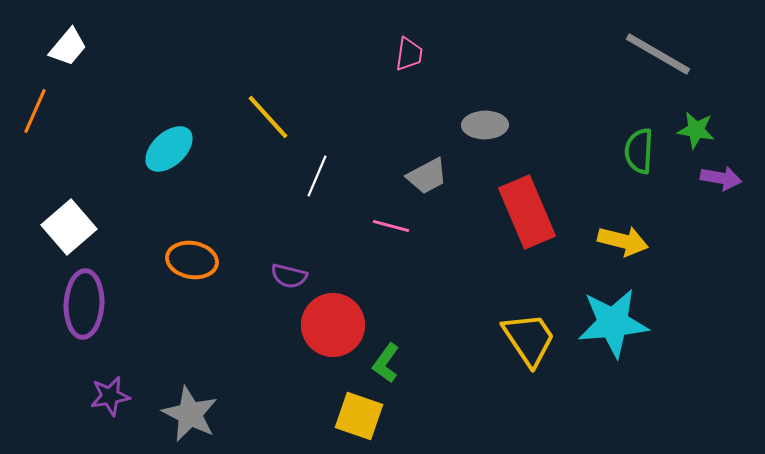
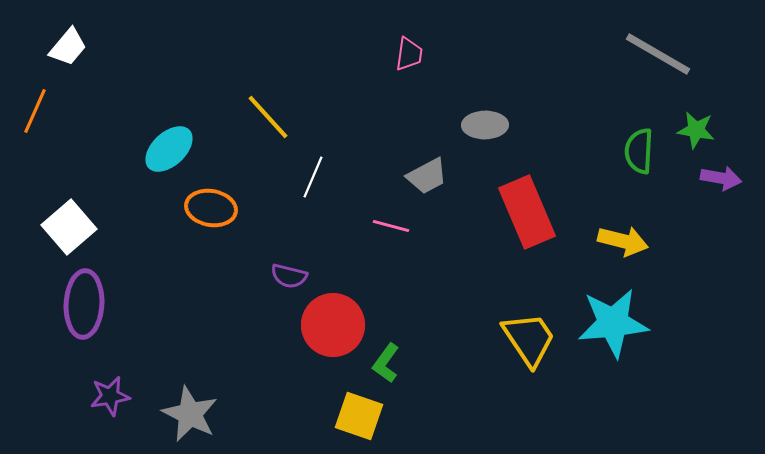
white line: moved 4 px left, 1 px down
orange ellipse: moved 19 px right, 52 px up
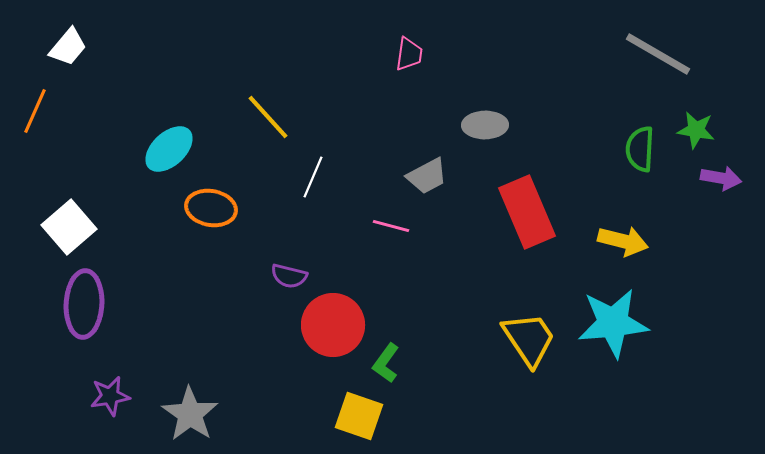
green semicircle: moved 1 px right, 2 px up
gray star: rotated 8 degrees clockwise
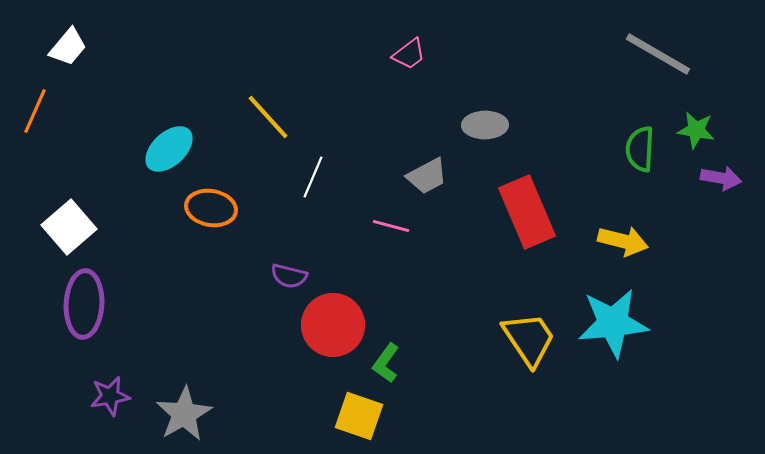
pink trapezoid: rotated 45 degrees clockwise
gray star: moved 6 px left; rotated 8 degrees clockwise
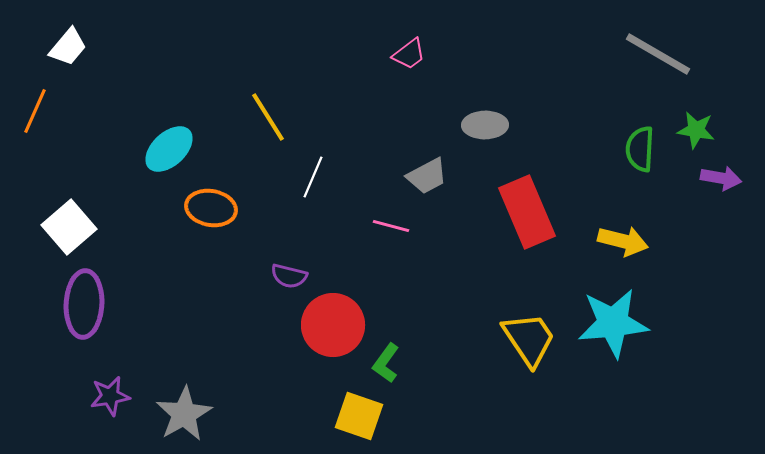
yellow line: rotated 10 degrees clockwise
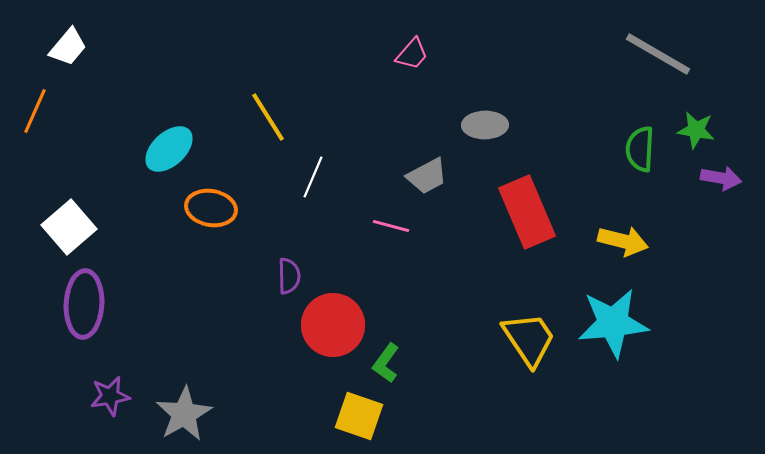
pink trapezoid: moved 3 px right; rotated 12 degrees counterclockwise
purple semicircle: rotated 105 degrees counterclockwise
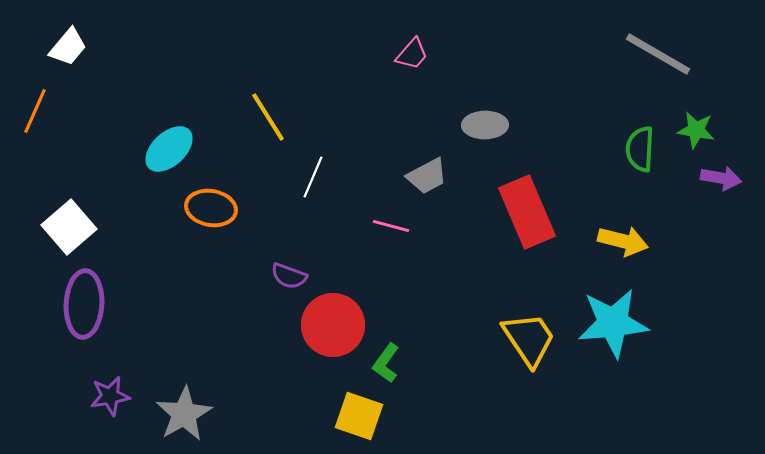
purple semicircle: rotated 111 degrees clockwise
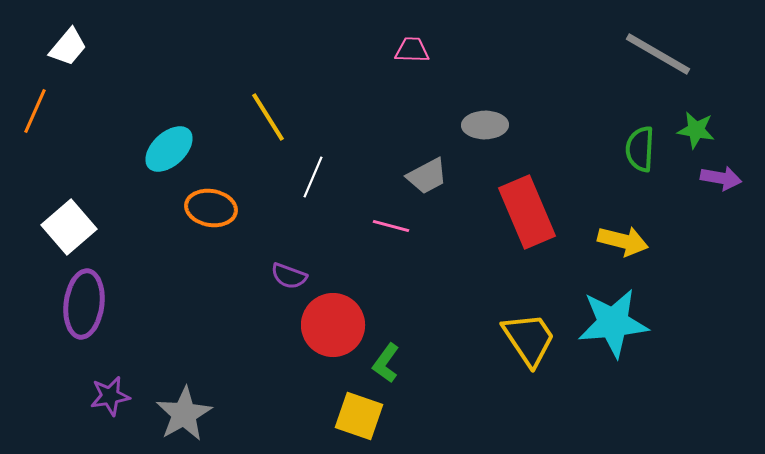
pink trapezoid: moved 4 px up; rotated 129 degrees counterclockwise
purple ellipse: rotated 4 degrees clockwise
